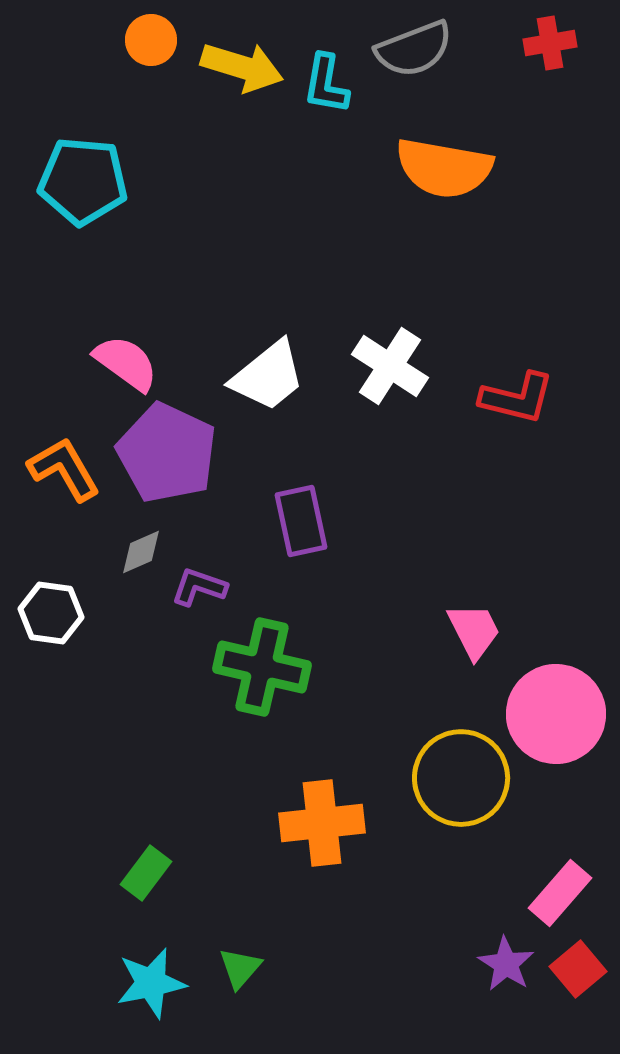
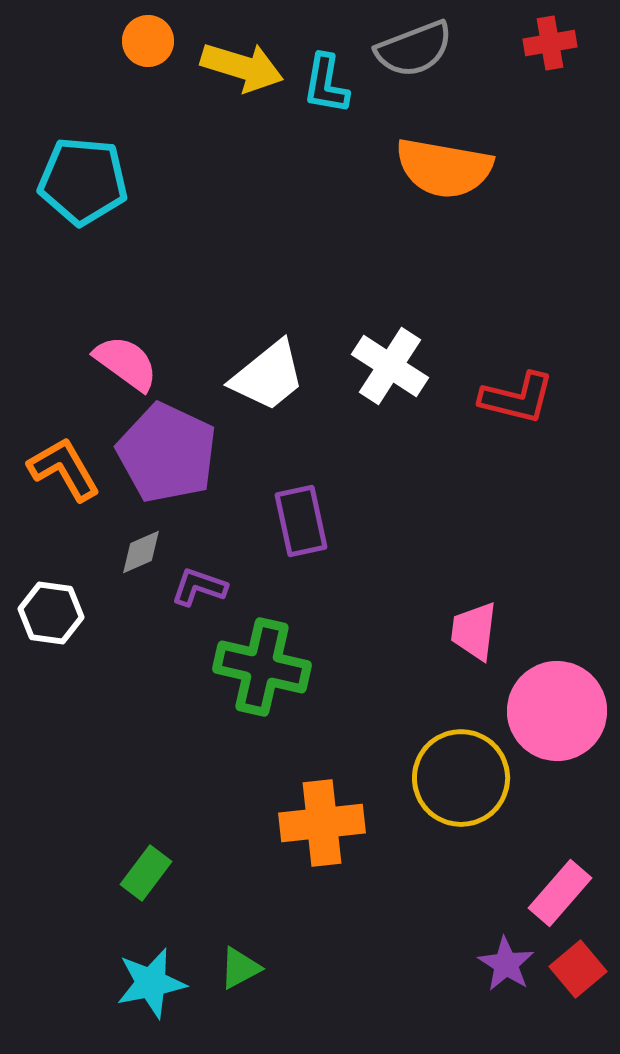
orange circle: moved 3 px left, 1 px down
pink trapezoid: rotated 146 degrees counterclockwise
pink circle: moved 1 px right, 3 px up
green triangle: rotated 21 degrees clockwise
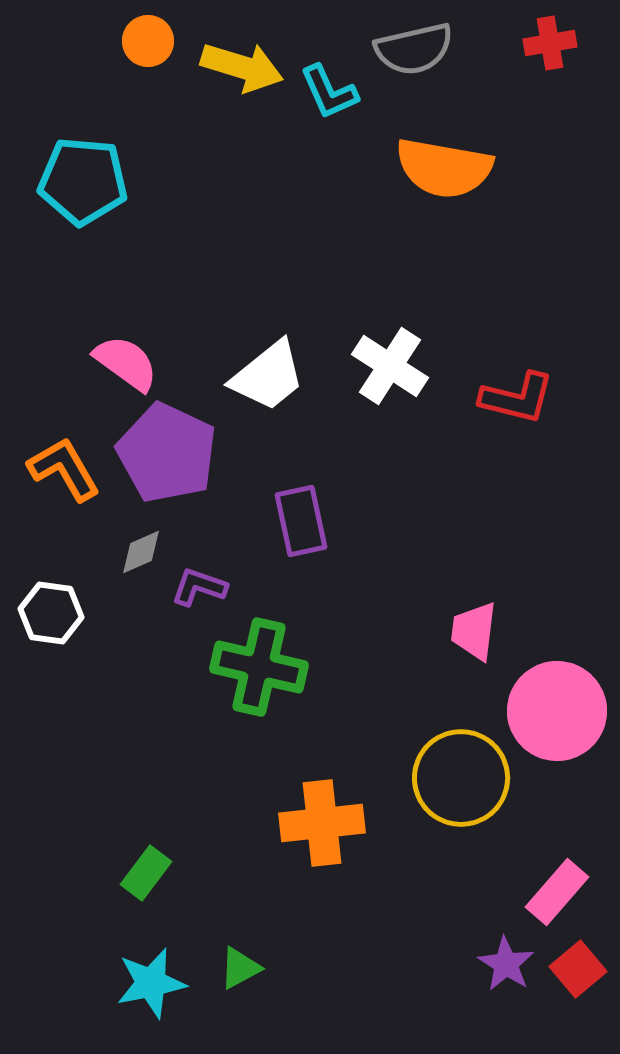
gray semicircle: rotated 8 degrees clockwise
cyan L-shape: moved 3 px right, 8 px down; rotated 34 degrees counterclockwise
green cross: moved 3 px left
pink rectangle: moved 3 px left, 1 px up
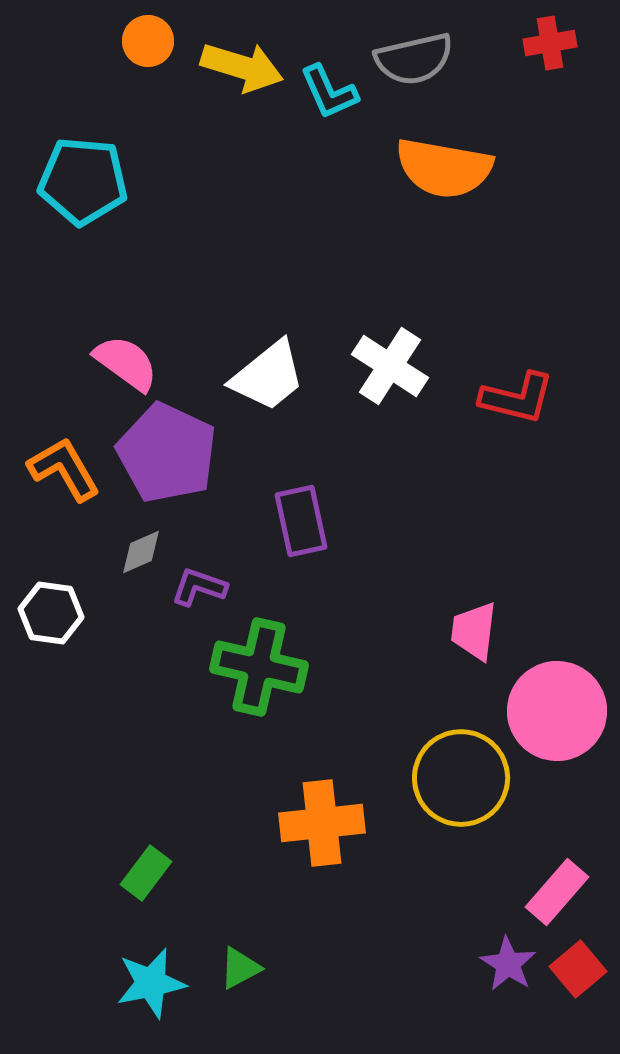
gray semicircle: moved 10 px down
purple star: moved 2 px right
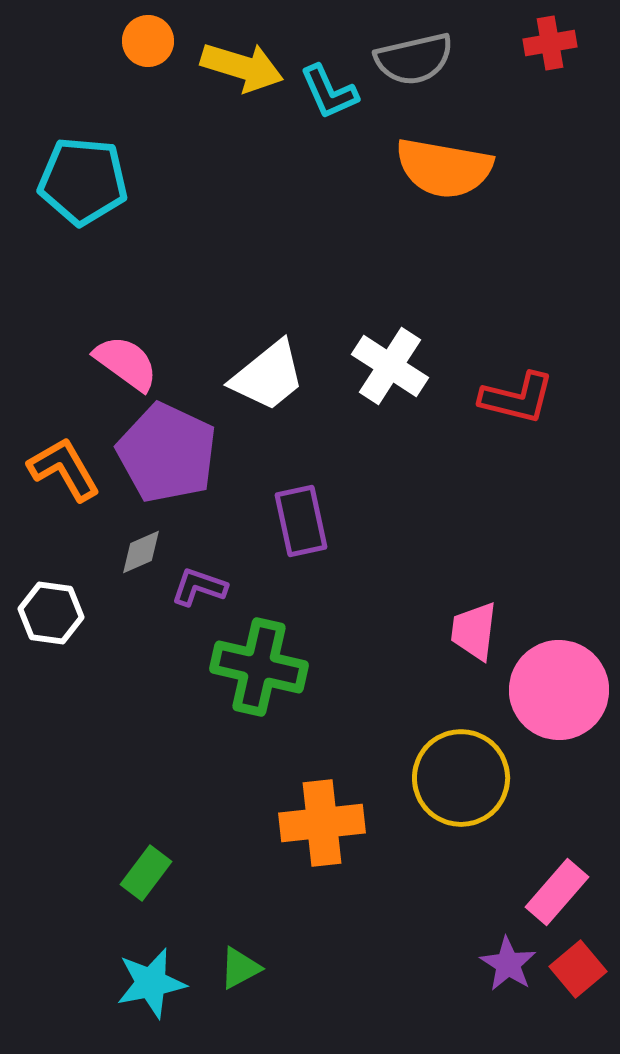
pink circle: moved 2 px right, 21 px up
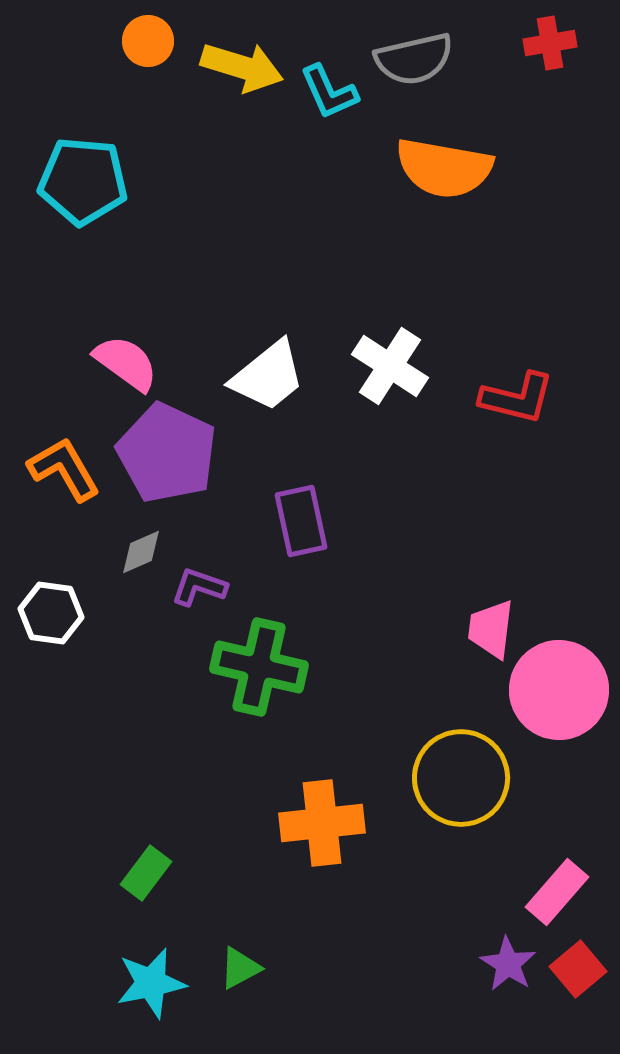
pink trapezoid: moved 17 px right, 2 px up
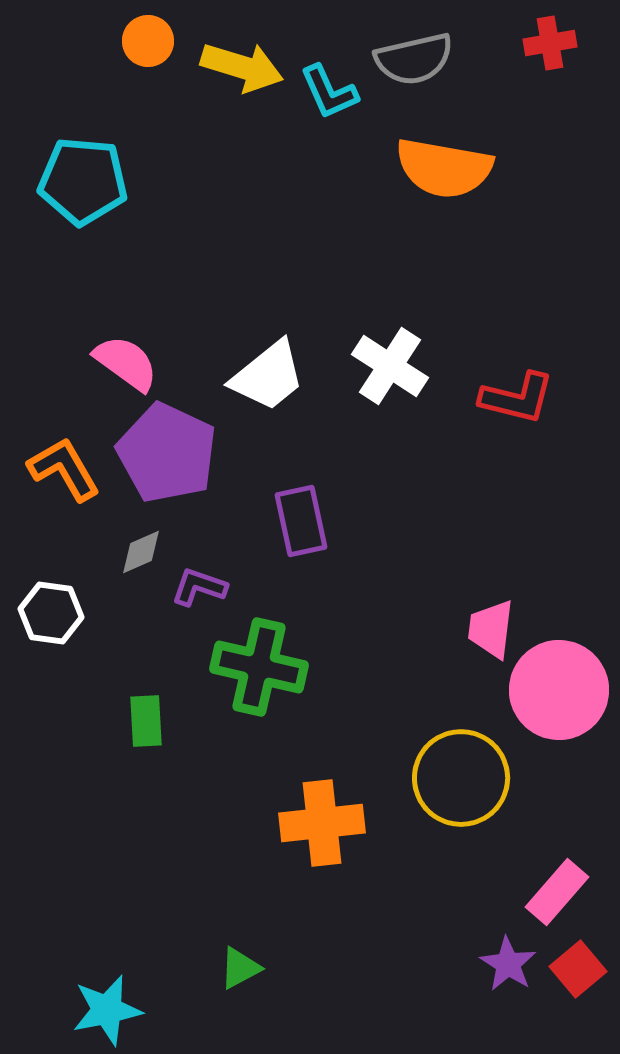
green rectangle: moved 152 px up; rotated 40 degrees counterclockwise
cyan star: moved 44 px left, 27 px down
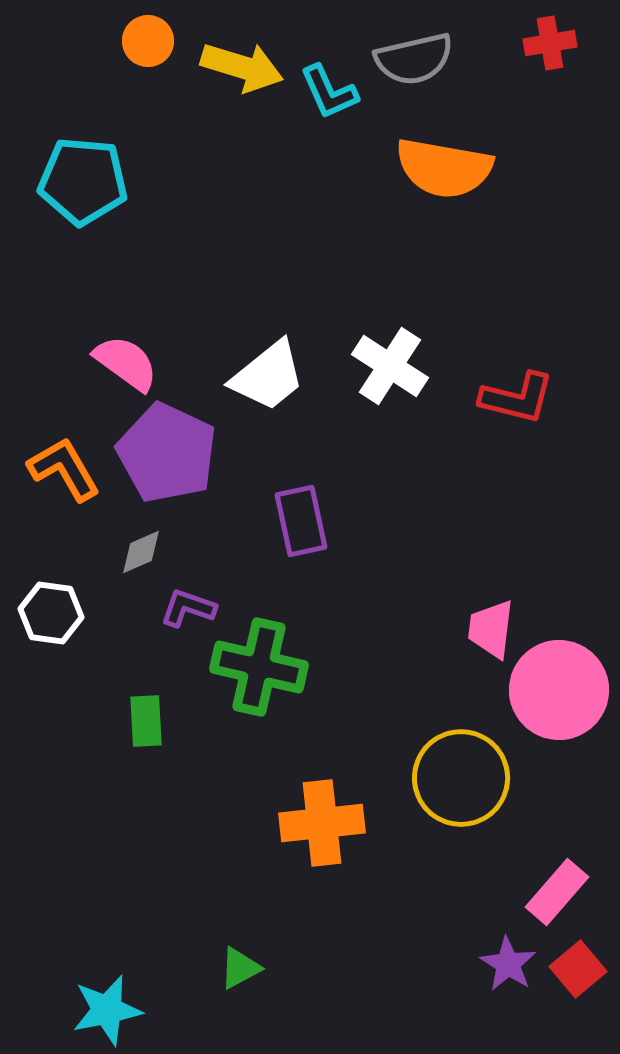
purple L-shape: moved 11 px left, 21 px down
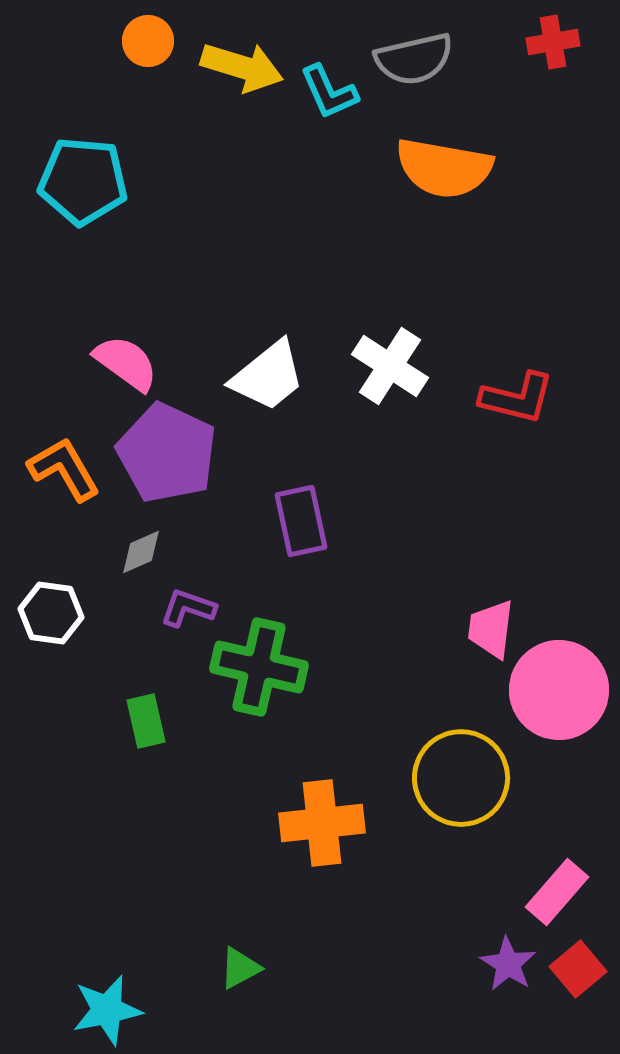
red cross: moved 3 px right, 1 px up
green rectangle: rotated 10 degrees counterclockwise
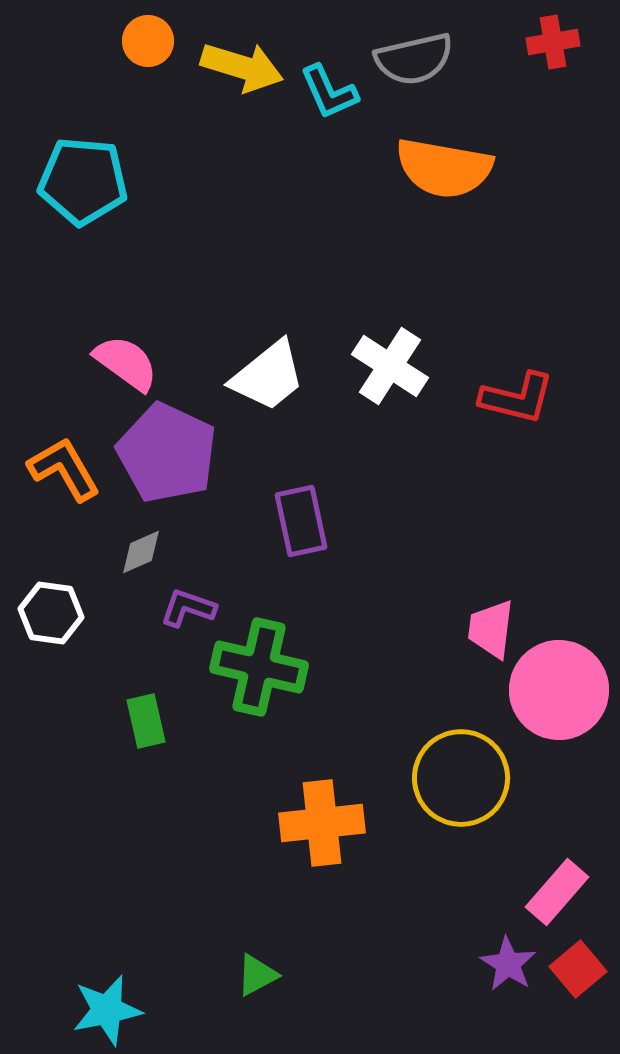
green triangle: moved 17 px right, 7 px down
